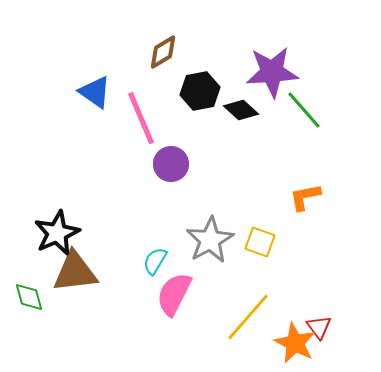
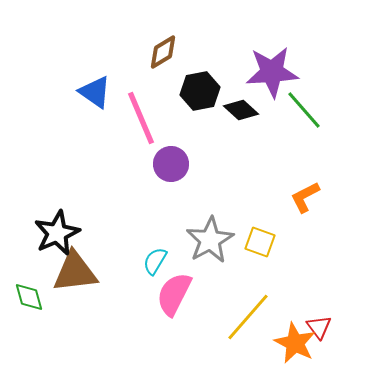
orange L-shape: rotated 16 degrees counterclockwise
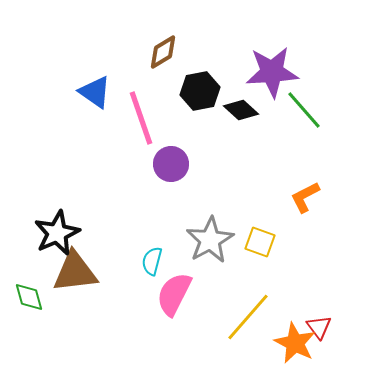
pink line: rotated 4 degrees clockwise
cyan semicircle: moved 3 px left; rotated 16 degrees counterclockwise
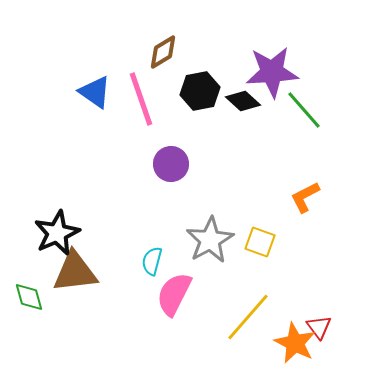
black diamond: moved 2 px right, 9 px up
pink line: moved 19 px up
